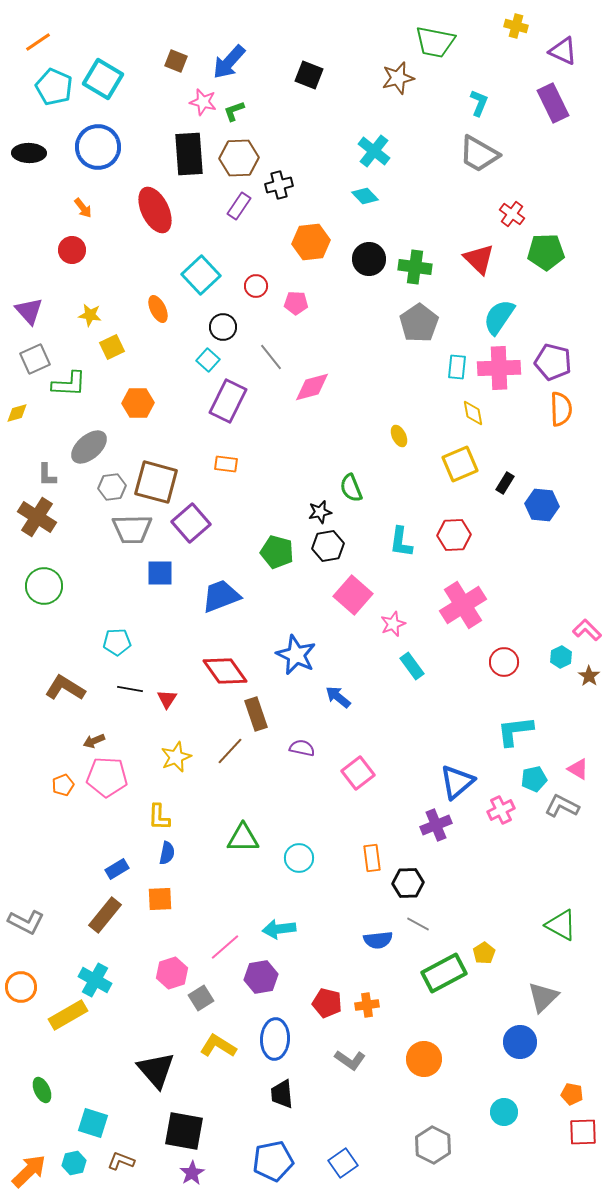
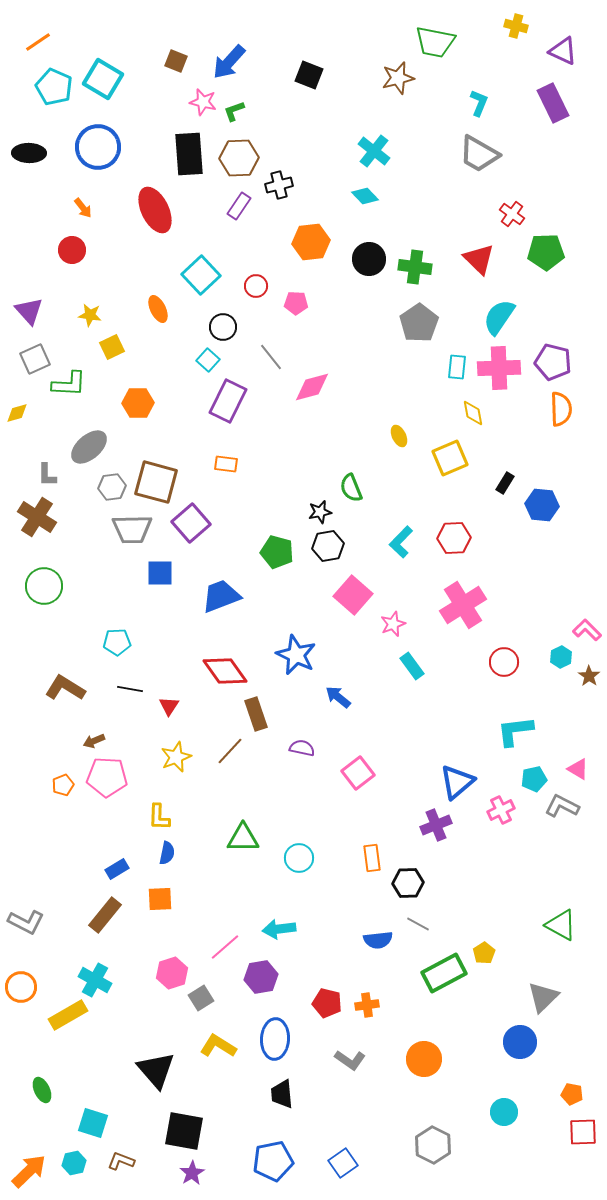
yellow square at (460, 464): moved 10 px left, 6 px up
red hexagon at (454, 535): moved 3 px down
cyan L-shape at (401, 542): rotated 36 degrees clockwise
red triangle at (167, 699): moved 2 px right, 7 px down
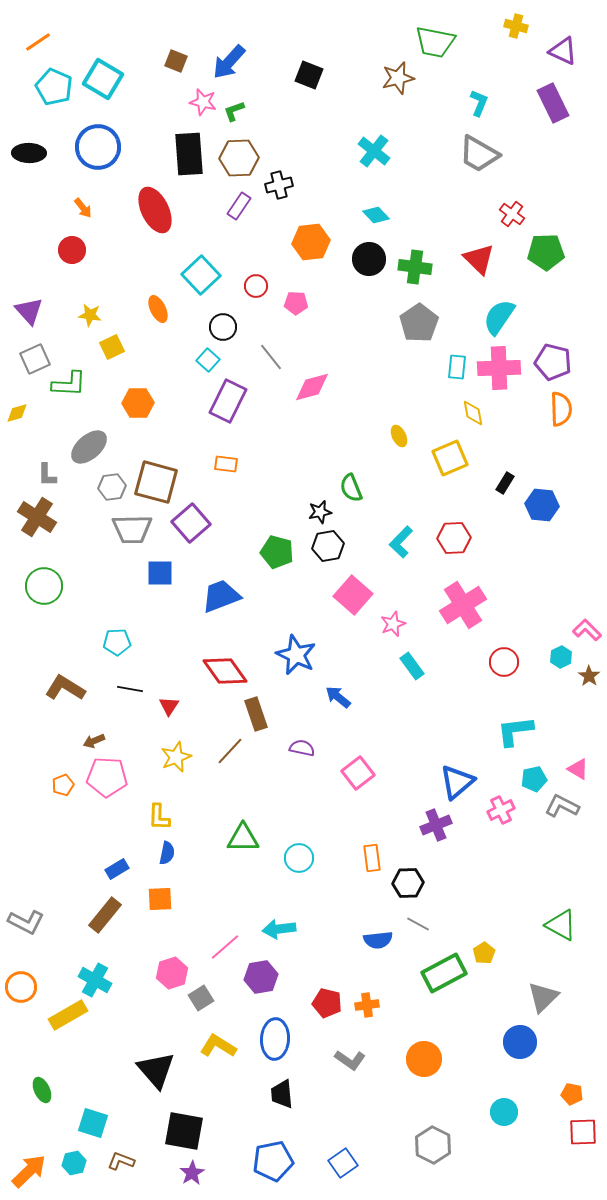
cyan diamond at (365, 196): moved 11 px right, 19 px down
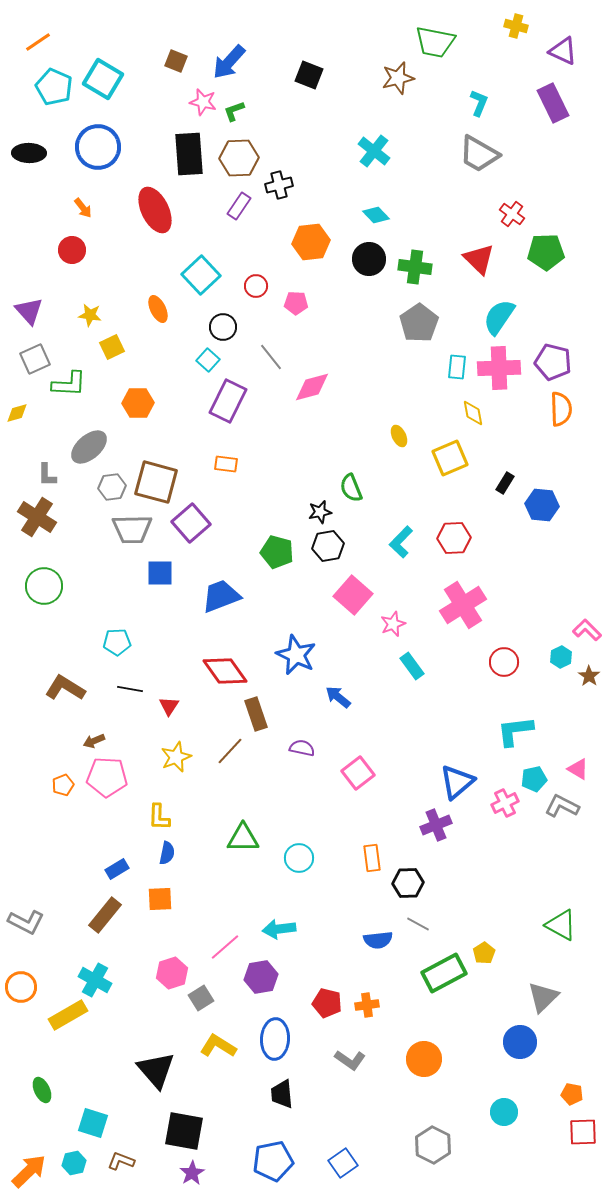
pink cross at (501, 810): moved 4 px right, 7 px up
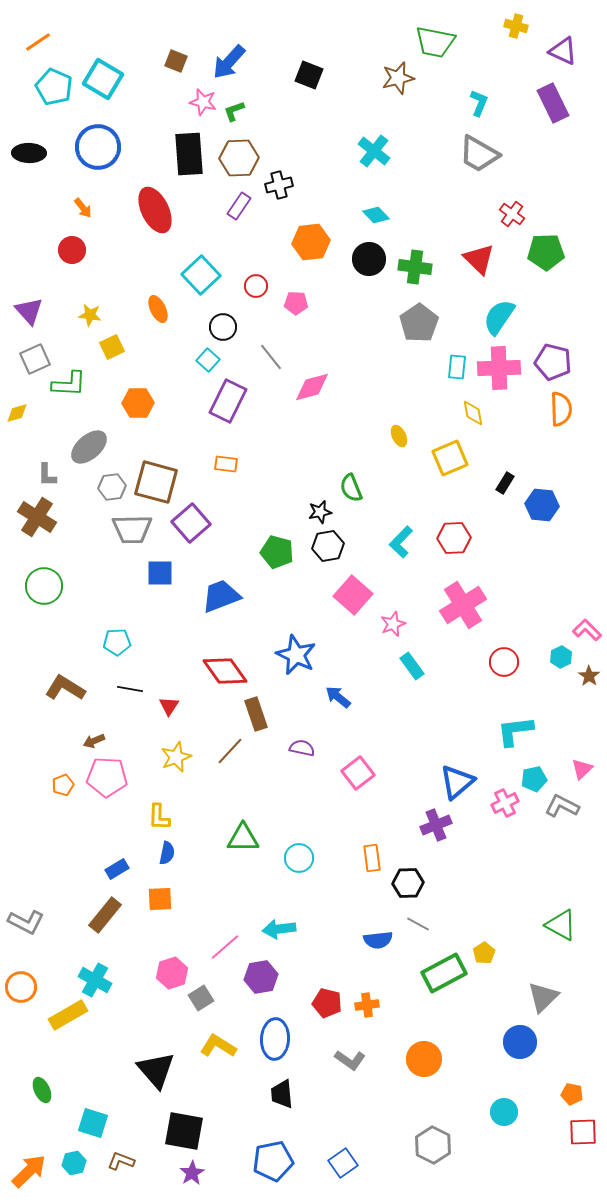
pink triangle at (578, 769): moved 4 px right; rotated 45 degrees clockwise
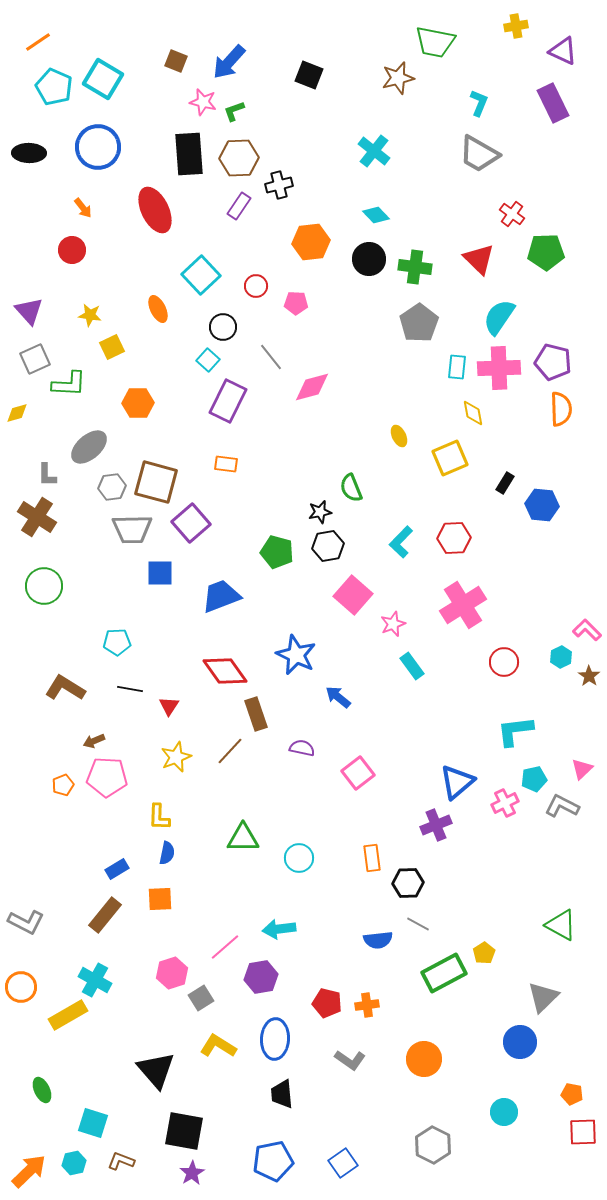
yellow cross at (516, 26): rotated 25 degrees counterclockwise
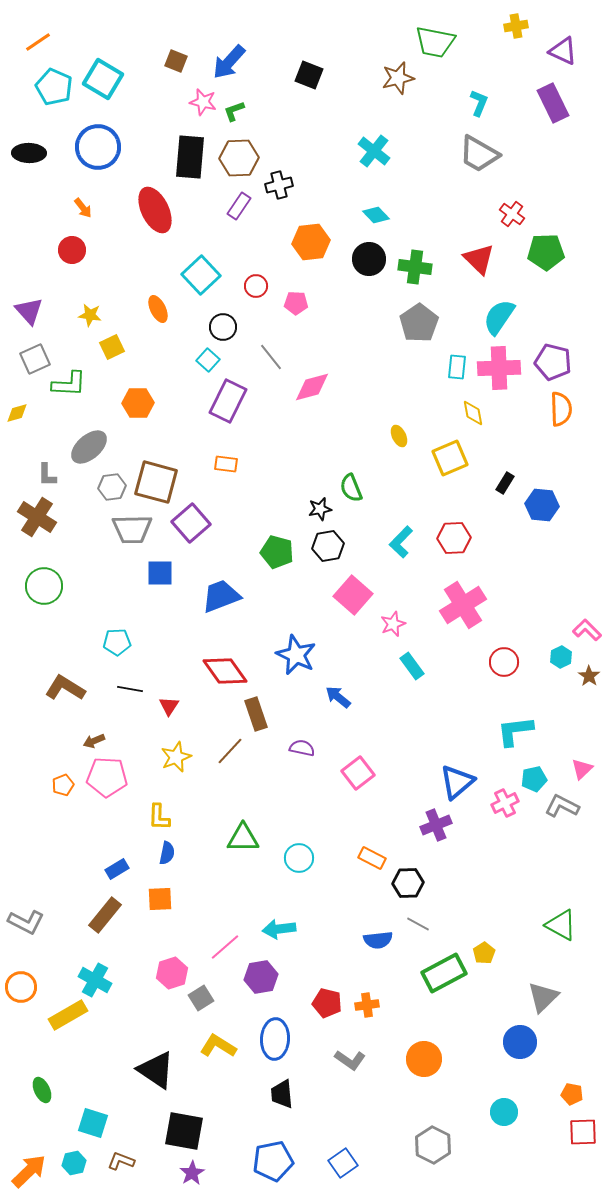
black rectangle at (189, 154): moved 1 px right, 3 px down; rotated 9 degrees clockwise
black star at (320, 512): moved 3 px up
orange rectangle at (372, 858): rotated 56 degrees counterclockwise
black triangle at (156, 1070): rotated 15 degrees counterclockwise
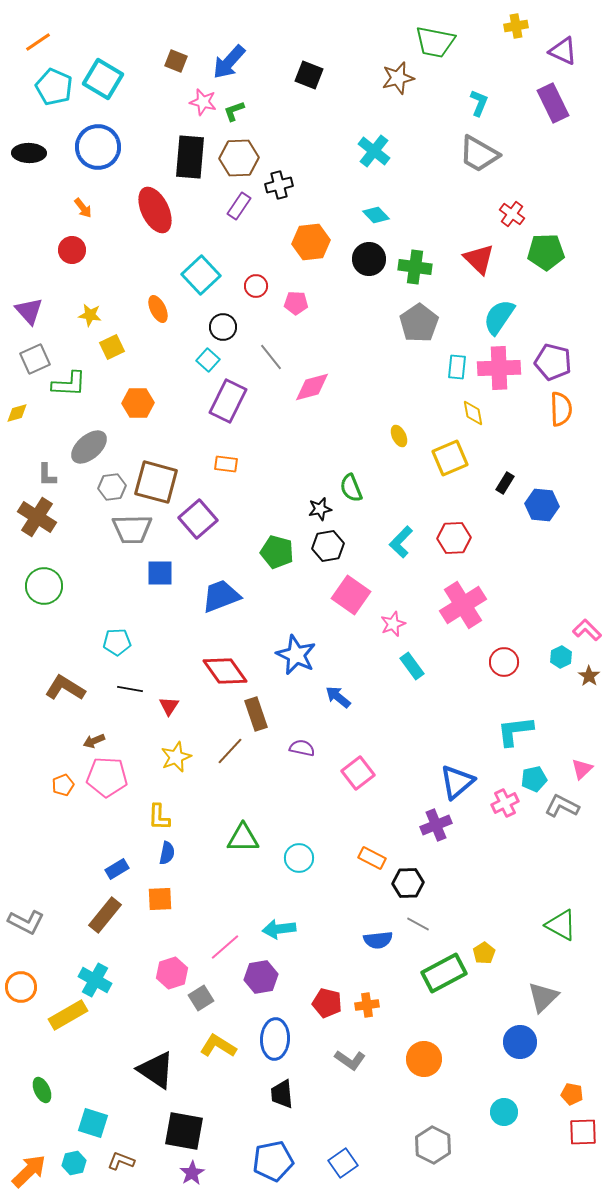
purple square at (191, 523): moved 7 px right, 4 px up
pink square at (353, 595): moved 2 px left; rotated 6 degrees counterclockwise
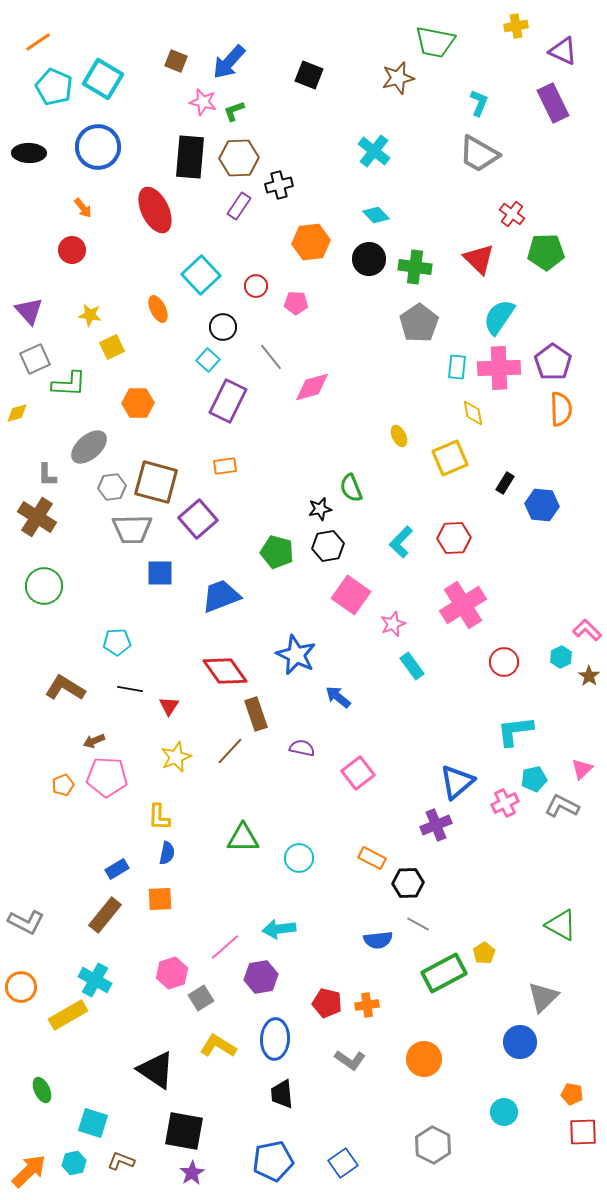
purple pentagon at (553, 362): rotated 21 degrees clockwise
orange rectangle at (226, 464): moved 1 px left, 2 px down; rotated 15 degrees counterclockwise
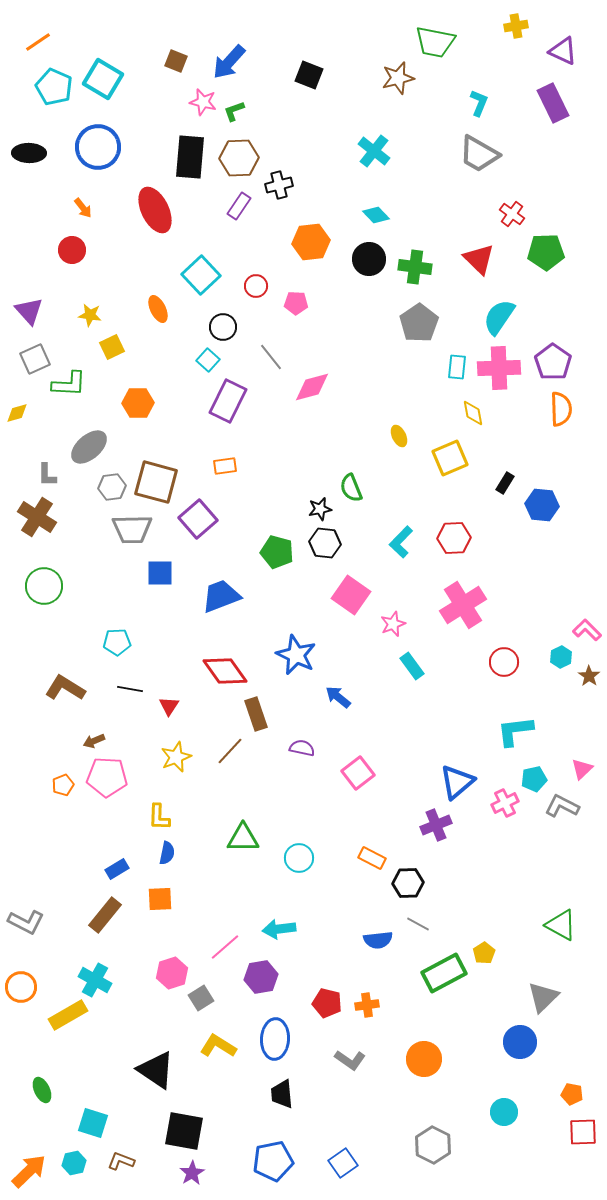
black hexagon at (328, 546): moved 3 px left, 3 px up; rotated 16 degrees clockwise
